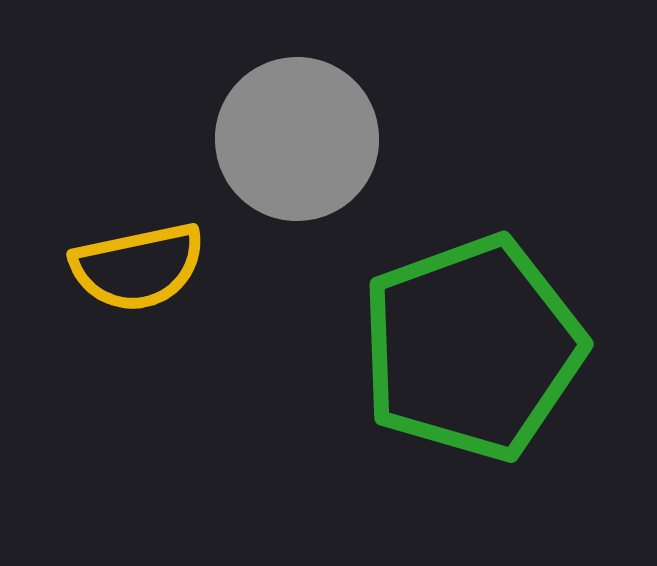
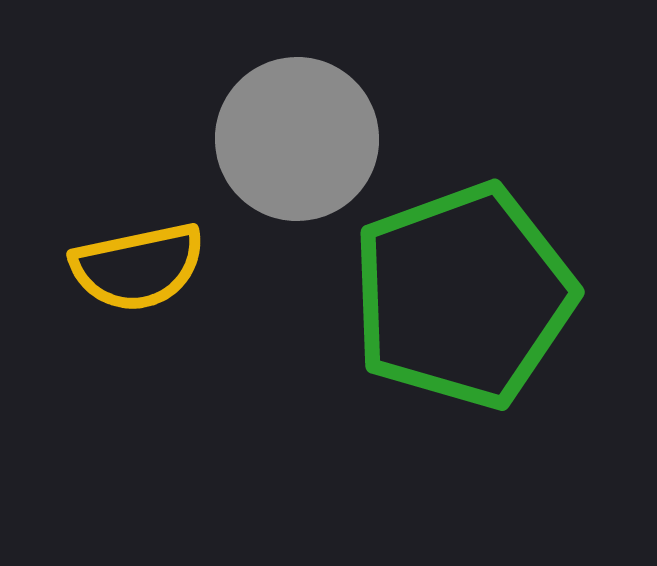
green pentagon: moved 9 px left, 52 px up
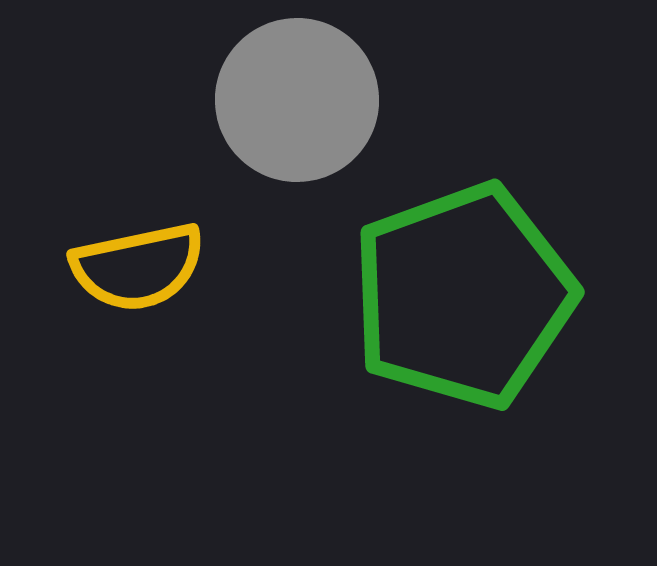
gray circle: moved 39 px up
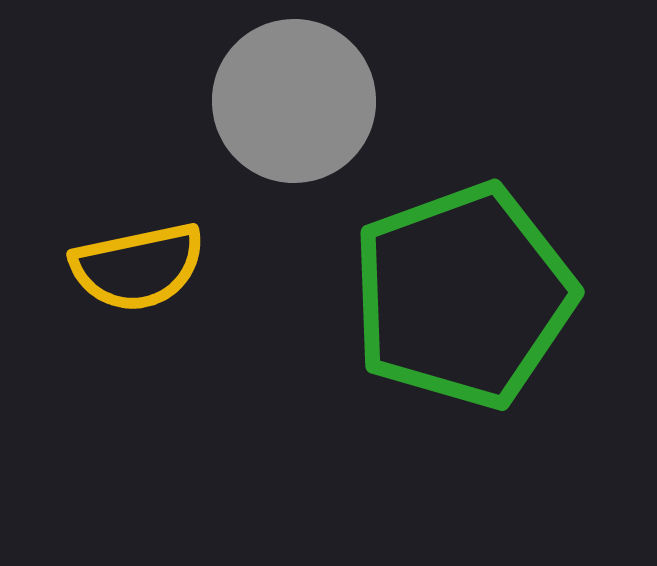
gray circle: moved 3 px left, 1 px down
